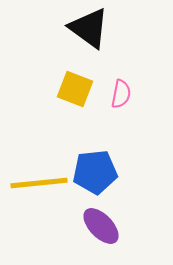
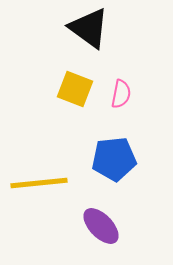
blue pentagon: moved 19 px right, 13 px up
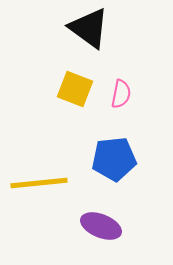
purple ellipse: rotated 24 degrees counterclockwise
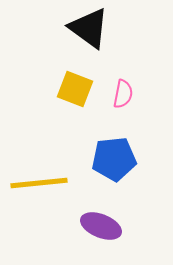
pink semicircle: moved 2 px right
